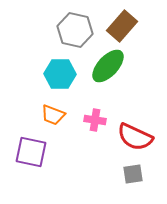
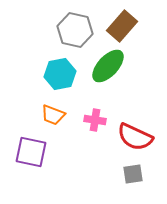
cyan hexagon: rotated 12 degrees counterclockwise
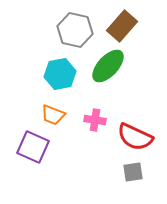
purple square: moved 2 px right, 5 px up; rotated 12 degrees clockwise
gray square: moved 2 px up
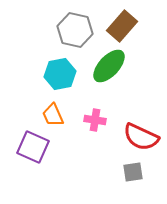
green ellipse: moved 1 px right
orange trapezoid: rotated 45 degrees clockwise
red semicircle: moved 6 px right
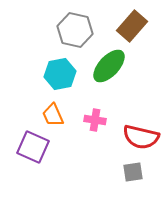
brown rectangle: moved 10 px right
red semicircle: rotated 12 degrees counterclockwise
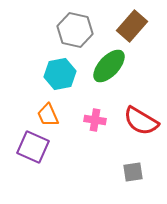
orange trapezoid: moved 5 px left
red semicircle: moved 16 px up; rotated 18 degrees clockwise
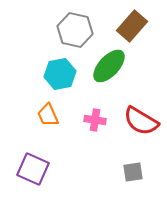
purple square: moved 22 px down
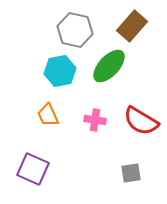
cyan hexagon: moved 3 px up
gray square: moved 2 px left, 1 px down
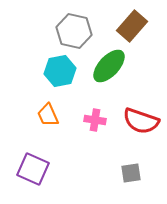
gray hexagon: moved 1 px left, 1 px down
red semicircle: rotated 12 degrees counterclockwise
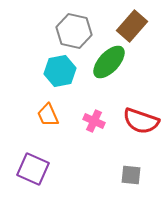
green ellipse: moved 4 px up
pink cross: moved 1 px left, 1 px down; rotated 15 degrees clockwise
gray square: moved 2 px down; rotated 15 degrees clockwise
